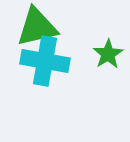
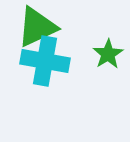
green triangle: rotated 12 degrees counterclockwise
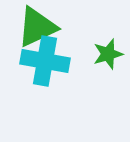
green star: rotated 16 degrees clockwise
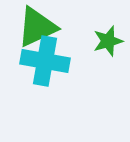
green star: moved 13 px up
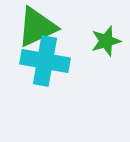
green star: moved 2 px left
